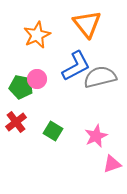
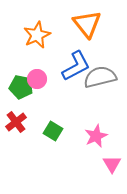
pink triangle: rotated 42 degrees counterclockwise
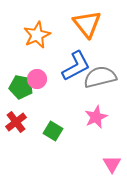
pink star: moved 19 px up
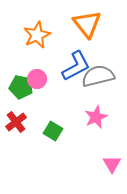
gray semicircle: moved 2 px left, 1 px up
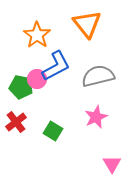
orange star: rotated 12 degrees counterclockwise
blue L-shape: moved 20 px left
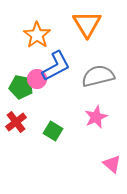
orange triangle: rotated 8 degrees clockwise
pink triangle: rotated 18 degrees counterclockwise
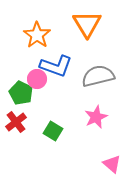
blue L-shape: rotated 48 degrees clockwise
green pentagon: moved 6 px down; rotated 15 degrees clockwise
